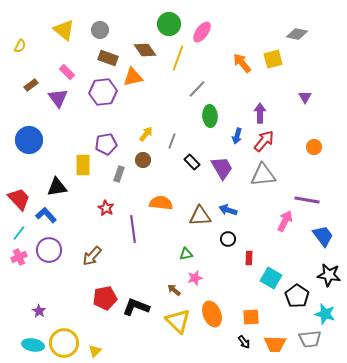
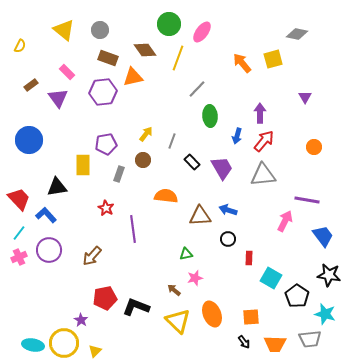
orange semicircle at (161, 203): moved 5 px right, 7 px up
purple star at (39, 311): moved 42 px right, 9 px down
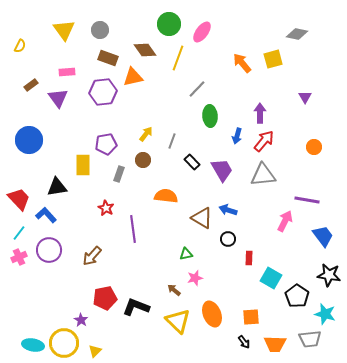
yellow triangle at (64, 30): rotated 15 degrees clockwise
pink rectangle at (67, 72): rotated 49 degrees counterclockwise
purple trapezoid at (222, 168): moved 2 px down
brown triangle at (200, 216): moved 2 px right, 2 px down; rotated 35 degrees clockwise
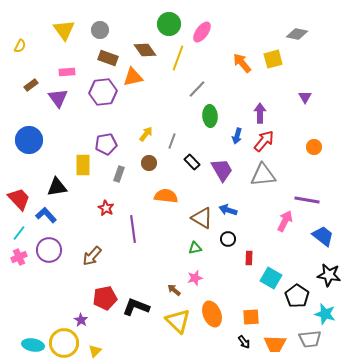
brown circle at (143, 160): moved 6 px right, 3 px down
blue trapezoid at (323, 236): rotated 15 degrees counterclockwise
green triangle at (186, 254): moved 9 px right, 6 px up
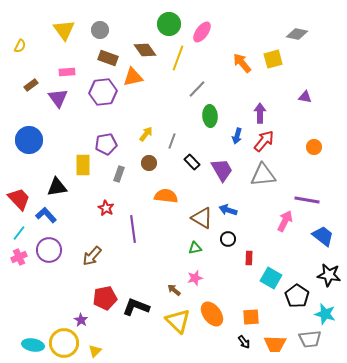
purple triangle at (305, 97): rotated 48 degrees counterclockwise
orange ellipse at (212, 314): rotated 15 degrees counterclockwise
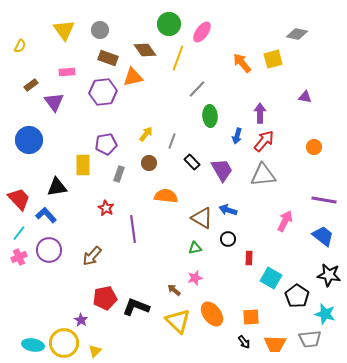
purple triangle at (58, 98): moved 4 px left, 4 px down
purple line at (307, 200): moved 17 px right
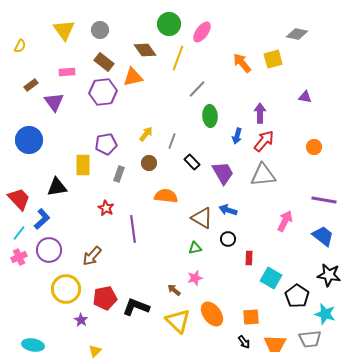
brown rectangle at (108, 58): moved 4 px left, 4 px down; rotated 18 degrees clockwise
purple trapezoid at (222, 170): moved 1 px right, 3 px down
blue L-shape at (46, 215): moved 4 px left, 4 px down; rotated 90 degrees clockwise
yellow circle at (64, 343): moved 2 px right, 54 px up
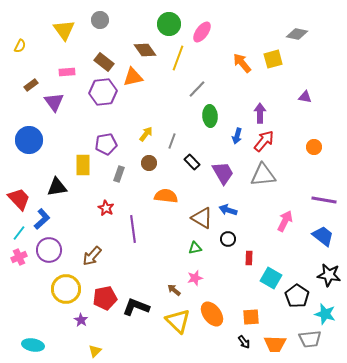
gray circle at (100, 30): moved 10 px up
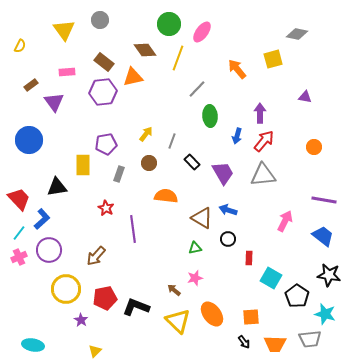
orange arrow at (242, 63): moved 5 px left, 6 px down
brown arrow at (92, 256): moved 4 px right
